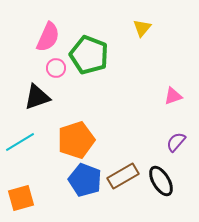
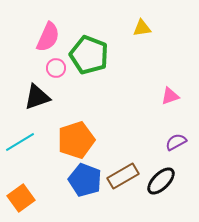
yellow triangle: rotated 42 degrees clockwise
pink triangle: moved 3 px left
purple semicircle: rotated 20 degrees clockwise
black ellipse: rotated 76 degrees clockwise
orange square: rotated 20 degrees counterclockwise
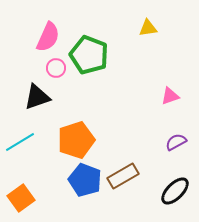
yellow triangle: moved 6 px right
black ellipse: moved 14 px right, 10 px down
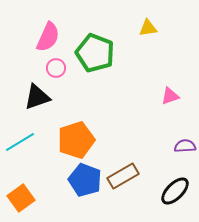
green pentagon: moved 6 px right, 2 px up
purple semicircle: moved 9 px right, 4 px down; rotated 25 degrees clockwise
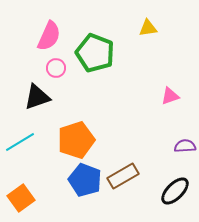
pink semicircle: moved 1 px right, 1 px up
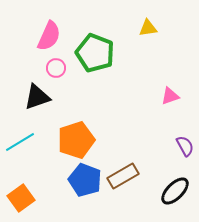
purple semicircle: rotated 65 degrees clockwise
